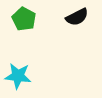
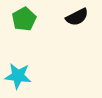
green pentagon: rotated 15 degrees clockwise
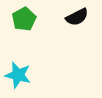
cyan star: moved 1 px up; rotated 8 degrees clockwise
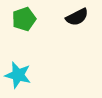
green pentagon: rotated 10 degrees clockwise
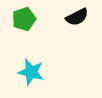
cyan star: moved 13 px right, 3 px up
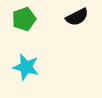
cyan star: moved 5 px left, 5 px up
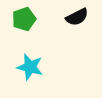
cyan star: moved 4 px right
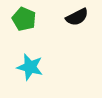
green pentagon: rotated 30 degrees counterclockwise
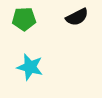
green pentagon: rotated 25 degrees counterclockwise
